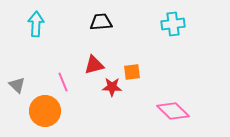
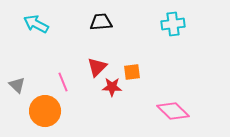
cyan arrow: rotated 65 degrees counterclockwise
red triangle: moved 3 px right, 2 px down; rotated 30 degrees counterclockwise
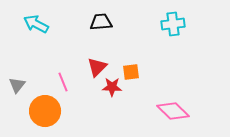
orange square: moved 1 px left
gray triangle: rotated 24 degrees clockwise
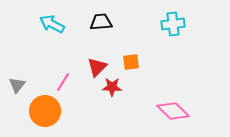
cyan arrow: moved 16 px right
orange square: moved 10 px up
pink line: rotated 54 degrees clockwise
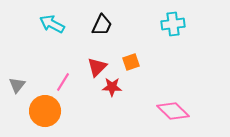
black trapezoid: moved 1 px right, 3 px down; rotated 120 degrees clockwise
orange square: rotated 12 degrees counterclockwise
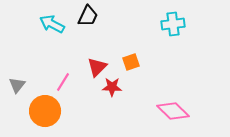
black trapezoid: moved 14 px left, 9 px up
